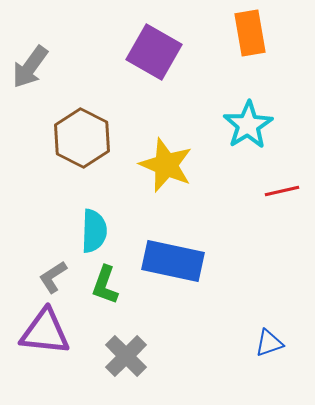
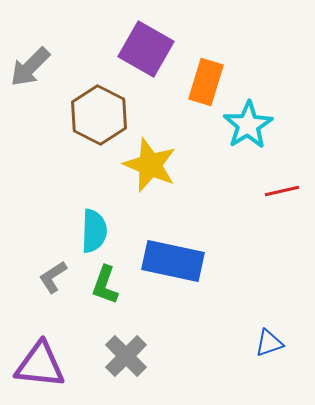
orange rectangle: moved 44 px left, 49 px down; rotated 27 degrees clockwise
purple square: moved 8 px left, 3 px up
gray arrow: rotated 9 degrees clockwise
brown hexagon: moved 17 px right, 23 px up
yellow star: moved 16 px left
purple triangle: moved 5 px left, 33 px down
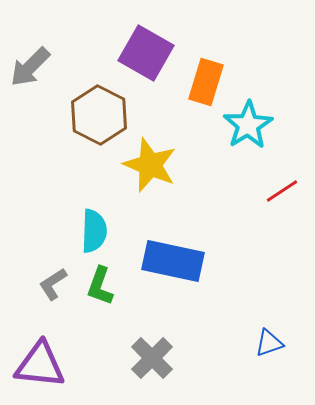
purple square: moved 4 px down
red line: rotated 20 degrees counterclockwise
gray L-shape: moved 7 px down
green L-shape: moved 5 px left, 1 px down
gray cross: moved 26 px right, 2 px down
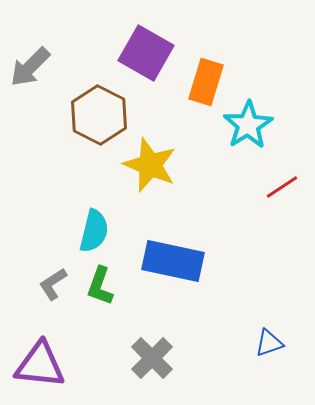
red line: moved 4 px up
cyan semicircle: rotated 12 degrees clockwise
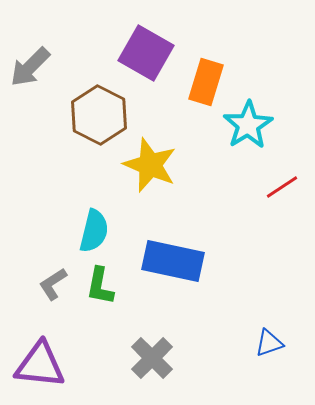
green L-shape: rotated 9 degrees counterclockwise
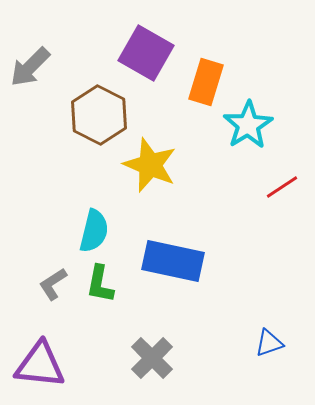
green L-shape: moved 2 px up
